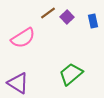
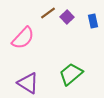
pink semicircle: rotated 15 degrees counterclockwise
purple triangle: moved 10 px right
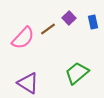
brown line: moved 16 px down
purple square: moved 2 px right, 1 px down
blue rectangle: moved 1 px down
green trapezoid: moved 6 px right, 1 px up
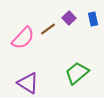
blue rectangle: moved 3 px up
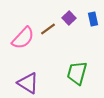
green trapezoid: rotated 35 degrees counterclockwise
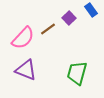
blue rectangle: moved 2 px left, 9 px up; rotated 24 degrees counterclockwise
purple triangle: moved 2 px left, 13 px up; rotated 10 degrees counterclockwise
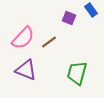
purple square: rotated 24 degrees counterclockwise
brown line: moved 1 px right, 13 px down
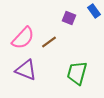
blue rectangle: moved 3 px right, 1 px down
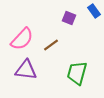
pink semicircle: moved 1 px left, 1 px down
brown line: moved 2 px right, 3 px down
purple triangle: rotated 15 degrees counterclockwise
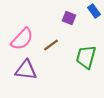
green trapezoid: moved 9 px right, 16 px up
